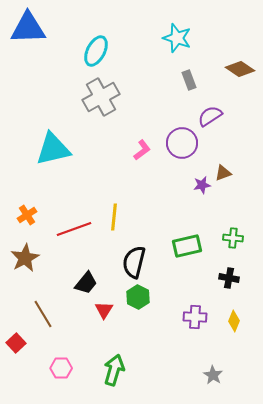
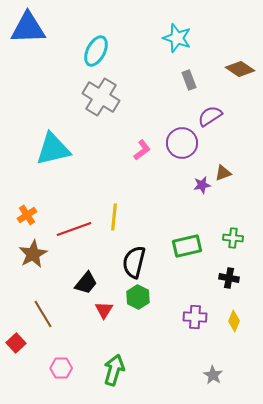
gray cross: rotated 30 degrees counterclockwise
brown star: moved 8 px right, 4 px up
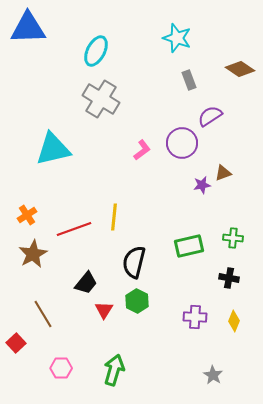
gray cross: moved 2 px down
green rectangle: moved 2 px right
green hexagon: moved 1 px left, 4 px down
